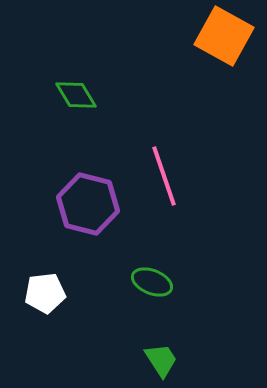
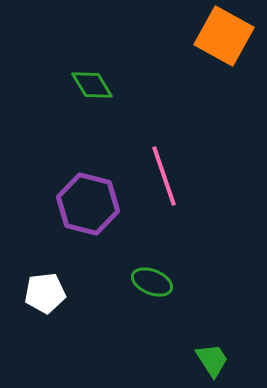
green diamond: moved 16 px right, 10 px up
green trapezoid: moved 51 px right
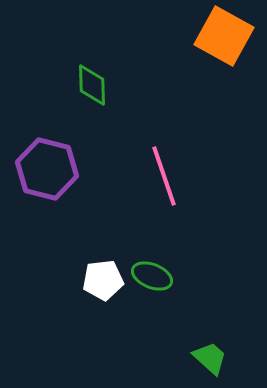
green diamond: rotated 30 degrees clockwise
purple hexagon: moved 41 px left, 35 px up
green ellipse: moved 6 px up
white pentagon: moved 58 px right, 13 px up
green trapezoid: moved 2 px left, 2 px up; rotated 15 degrees counterclockwise
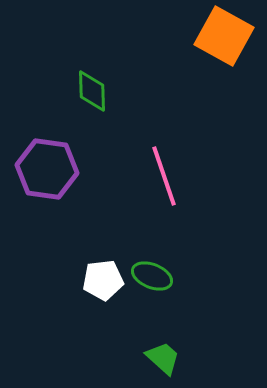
green diamond: moved 6 px down
purple hexagon: rotated 6 degrees counterclockwise
green trapezoid: moved 47 px left
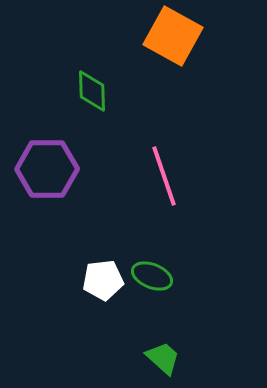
orange square: moved 51 px left
purple hexagon: rotated 8 degrees counterclockwise
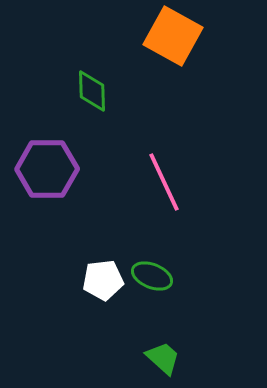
pink line: moved 6 px down; rotated 6 degrees counterclockwise
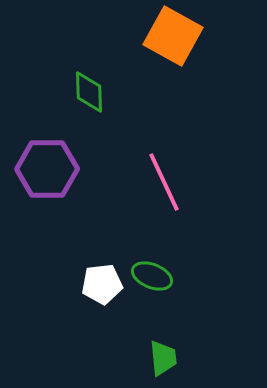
green diamond: moved 3 px left, 1 px down
white pentagon: moved 1 px left, 4 px down
green trapezoid: rotated 42 degrees clockwise
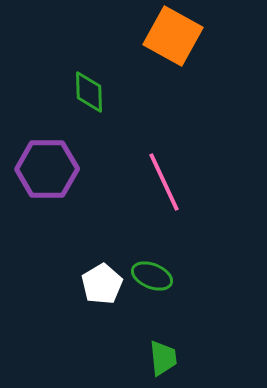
white pentagon: rotated 24 degrees counterclockwise
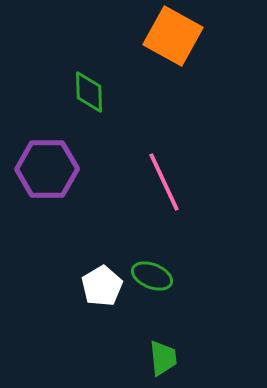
white pentagon: moved 2 px down
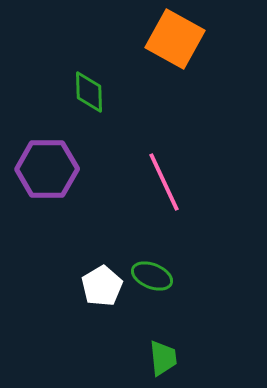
orange square: moved 2 px right, 3 px down
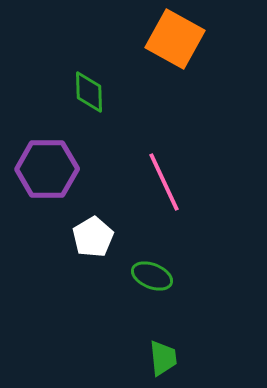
white pentagon: moved 9 px left, 49 px up
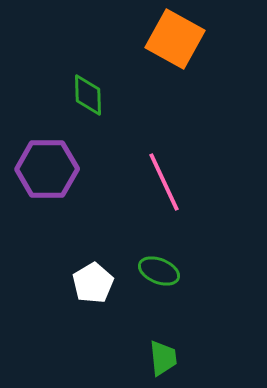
green diamond: moved 1 px left, 3 px down
white pentagon: moved 46 px down
green ellipse: moved 7 px right, 5 px up
